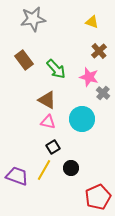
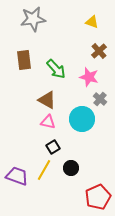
brown rectangle: rotated 30 degrees clockwise
gray cross: moved 3 px left, 6 px down
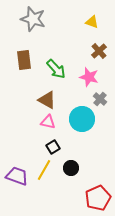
gray star: rotated 25 degrees clockwise
red pentagon: moved 1 px down
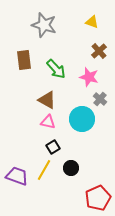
gray star: moved 11 px right, 6 px down
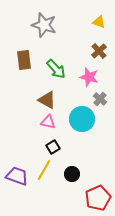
yellow triangle: moved 7 px right
black circle: moved 1 px right, 6 px down
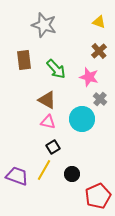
red pentagon: moved 2 px up
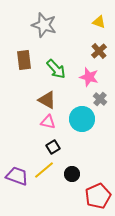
yellow line: rotated 20 degrees clockwise
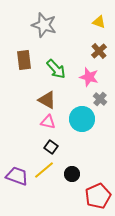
black square: moved 2 px left; rotated 24 degrees counterclockwise
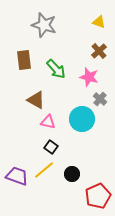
brown triangle: moved 11 px left
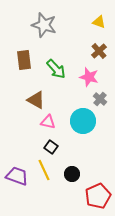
cyan circle: moved 1 px right, 2 px down
yellow line: rotated 75 degrees counterclockwise
